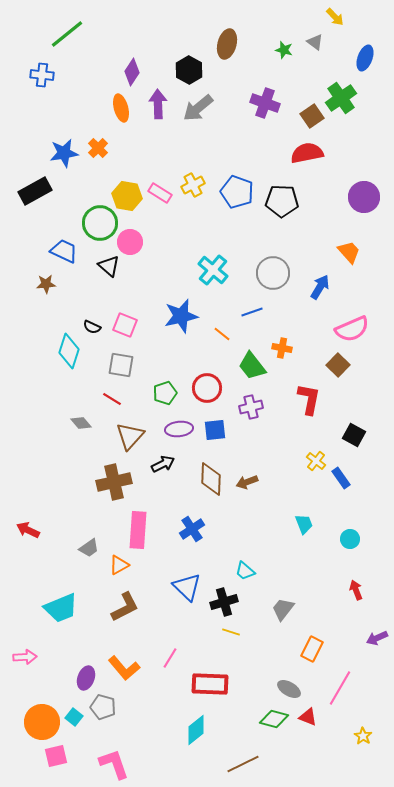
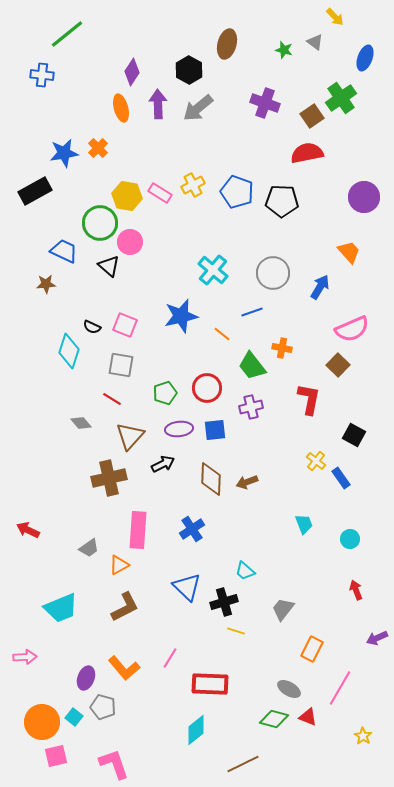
brown cross at (114, 482): moved 5 px left, 4 px up
yellow line at (231, 632): moved 5 px right, 1 px up
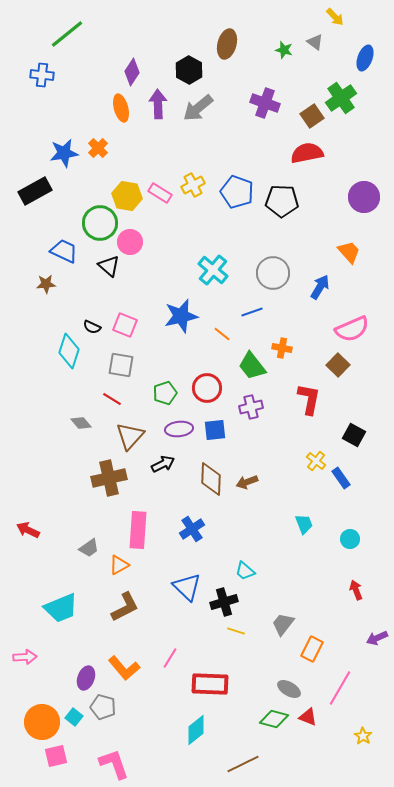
gray trapezoid at (283, 609): moved 15 px down
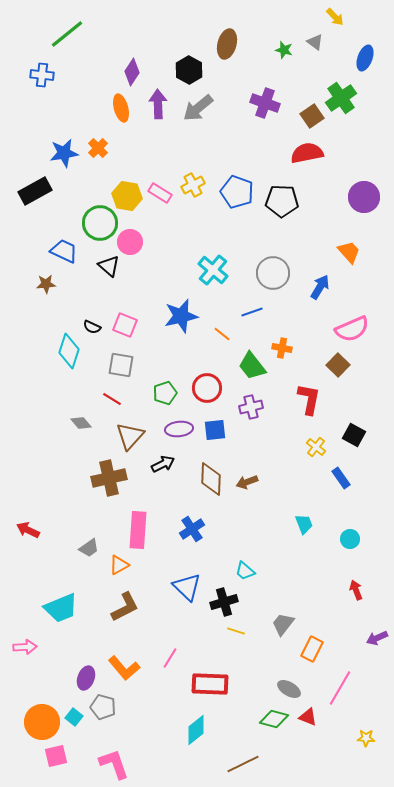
yellow cross at (316, 461): moved 14 px up
pink arrow at (25, 657): moved 10 px up
yellow star at (363, 736): moved 3 px right, 2 px down; rotated 30 degrees counterclockwise
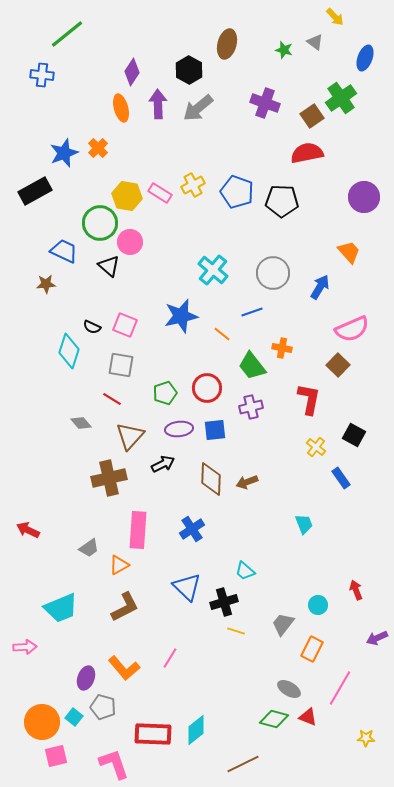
blue star at (64, 153): rotated 12 degrees counterclockwise
cyan circle at (350, 539): moved 32 px left, 66 px down
red rectangle at (210, 684): moved 57 px left, 50 px down
